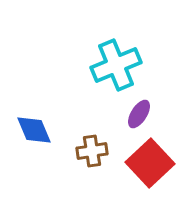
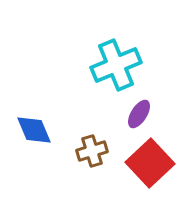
brown cross: rotated 8 degrees counterclockwise
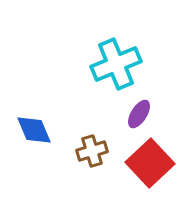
cyan cross: moved 1 px up
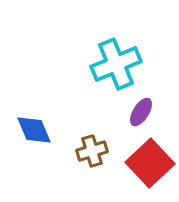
purple ellipse: moved 2 px right, 2 px up
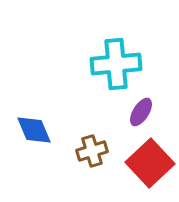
cyan cross: rotated 18 degrees clockwise
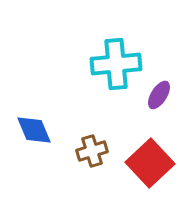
purple ellipse: moved 18 px right, 17 px up
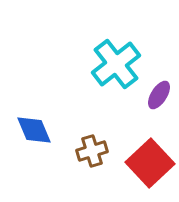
cyan cross: rotated 33 degrees counterclockwise
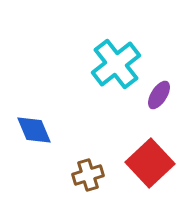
brown cross: moved 4 px left, 24 px down
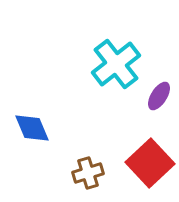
purple ellipse: moved 1 px down
blue diamond: moved 2 px left, 2 px up
brown cross: moved 2 px up
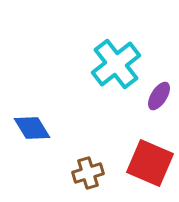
blue diamond: rotated 9 degrees counterclockwise
red square: rotated 24 degrees counterclockwise
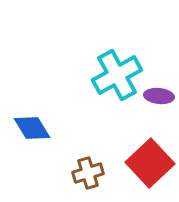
cyan cross: moved 1 px right, 11 px down; rotated 9 degrees clockwise
purple ellipse: rotated 64 degrees clockwise
red square: rotated 24 degrees clockwise
